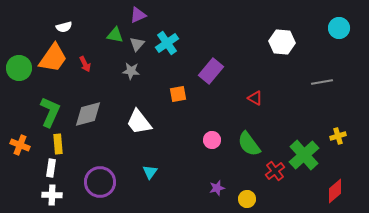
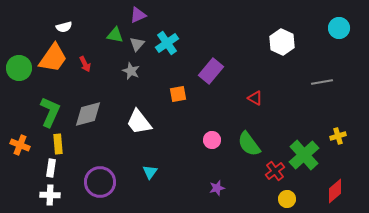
white hexagon: rotated 20 degrees clockwise
gray star: rotated 18 degrees clockwise
white cross: moved 2 px left
yellow circle: moved 40 px right
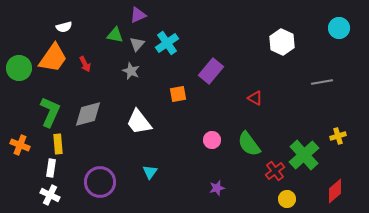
white cross: rotated 24 degrees clockwise
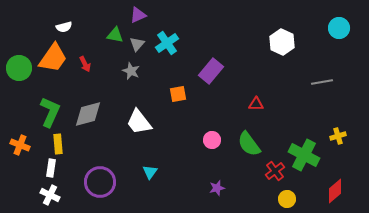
red triangle: moved 1 px right, 6 px down; rotated 28 degrees counterclockwise
green cross: rotated 20 degrees counterclockwise
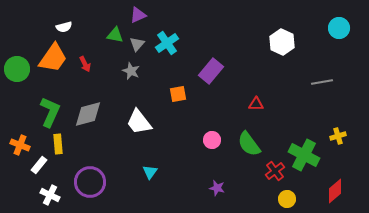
green circle: moved 2 px left, 1 px down
white rectangle: moved 12 px left, 3 px up; rotated 30 degrees clockwise
purple circle: moved 10 px left
purple star: rotated 28 degrees clockwise
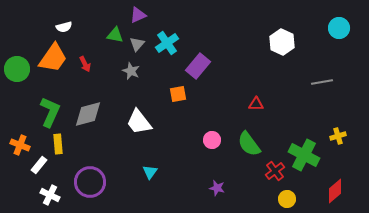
purple rectangle: moved 13 px left, 5 px up
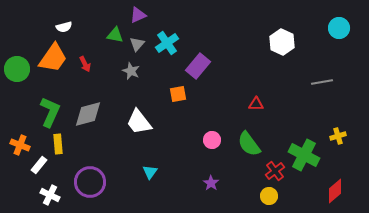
purple star: moved 6 px left, 5 px up; rotated 21 degrees clockwise
yellow circle: moved 18 px left, 3 px up
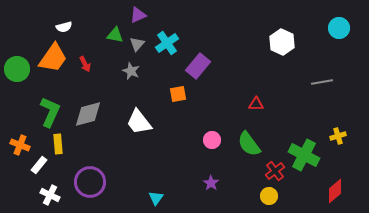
cyan triangle: moved 6 px right, 26 px down
